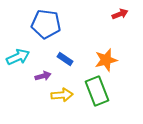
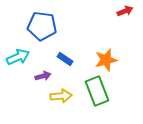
red arrow: moved 5 px right, 3 px up
blue pentagon: moved 4 px left, 2 px down
yellow arrow: moved 1 px left, 1 px down
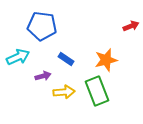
red arrow: moved 6 px right, 15 px down
blue rectangle: moved 1 px right
yellow arrow: moved 3 px right, 4 px up
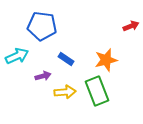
cyan arrow: moved 1 px left, 1 px up
yellow arrow: moved 1 px right
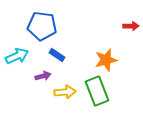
red arrow: rotated 21 degrees clockwise
blue rectangle: moved 9 px left, 4 px up
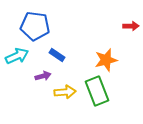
blue pentagon: moved 7 px left
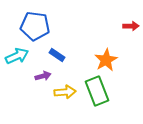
orange star: rotated 15 degrees counterclockwise
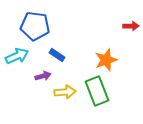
orange star: rotated 10 degrees clockwise
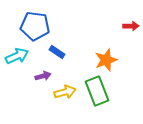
blue rectangle: moved 3 px up
yellow arrow: rotated 10 degrees counterclockwise
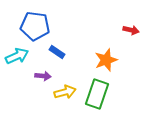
red arrow: moved 4 px down; rotated 14 degrees clockwise
purple arrow: rotated 21 degrees clockwise
green rectangle: moved 3 px down; rotated 40 degrees clockwise
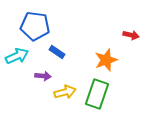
red arrow: moved 5 px down
